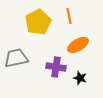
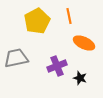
yellow pentagon: moved 1 px left, 1 px up
orange ellipse: moved 6 px right, 2 px up; rotated 55 degrees clockwise
purple cross: moved 1 px right, 1 px up; rotated 30 degrees counterclockwise
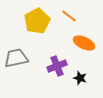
orange line: rotated 42 degrees counterclockwise
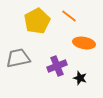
orange ellipse: rotated 15 degrees counterclockwise
gray trapezoid: moved 2 px right
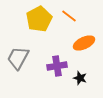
yellow pentagon: moved 2 px right, 2 px up
orange ellipse: rotated 35 degrees counterclockwise
gray trapezoid: rotated 50 degrees counterclockwise
purple cross: rotated 12 degrees clockwise
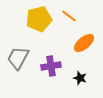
yellow pentagon: rotated 15 degrees clockwise
orange ellipse: rotated 15 degrees counterclockwise
purple cross: moved 6 px left
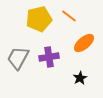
purple cross: moved 2 px left, 9 px up
black star: rotated 24 degrees clockwise
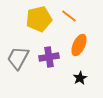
orange ellipse: moved 5 px left, 2 px down; rotated 25 degrees counterclockwise
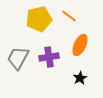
orange ellipse: moved 1 px right
